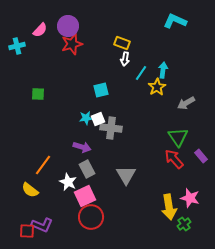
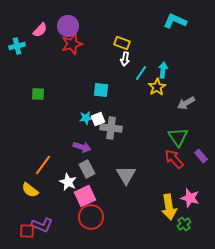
cyan square: rotated 21 degrees clockwise
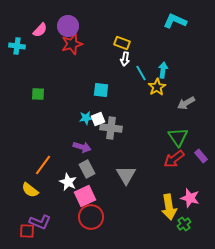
cyan cross: rotated 21 degrees clockwise
cyan line: rotated 63 degrees counterclockwise
red arrow: rotated 85 degrees counterclockwise
purple L-shape: moved 2 px left, 3 px up
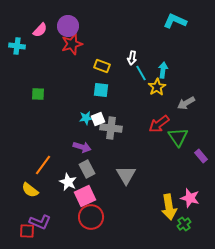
yellow rectangle: moved 20 px left, 23 px down
white arrow: moved 7 px right, 1 px up
red arrow: moved 15 px left, 35 px up
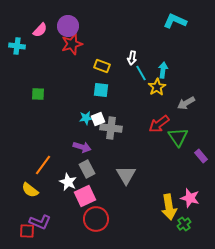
red circle: moved 5 px right, 2 px down
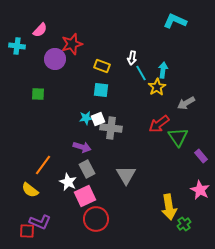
purple circle: moved 13 px left, 33 px down
pink star: moved 10 px right, 8 px up; rotated 12 degrees clockwise
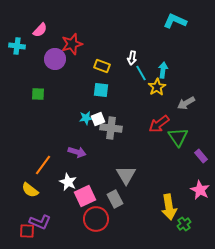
purple arrow: moved 5 px left, 5 px down
gray rectangle: moved 28 px right, 30 px down
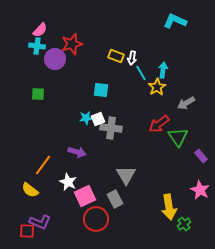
cyan cross: moved 20 px right
yellow rectangle: moved 14 px right, 10 px up
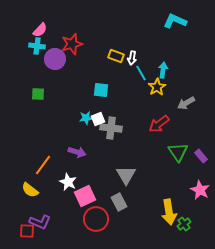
green triangle: moved 15 px down
gray rectangle: moved 4 px right, 3 px down
yellow arrow: moved 5 px down
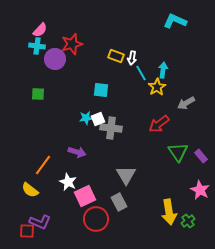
green cross: moved 4 px right, 3 px up
